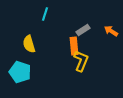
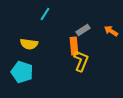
cyan line: rotated 16 degrees clockwise
yellow semicircle: rotated 66 degrees counterclockwise
cyan pentagon: moved 2 px right
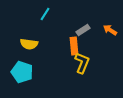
orange arrow: moved 1 px left, 1 px up
yellow L-shape: moved 1 px right, 2 px down
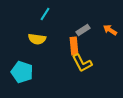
yellow semicircle: moved 8 px right, 5 px up
yellow L-shape: rotated 130 degrees clockwise
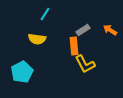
yellow L-shape: moved 3 px right, 1 px down
cyan pentagon: rotated 25 degrees clockwise
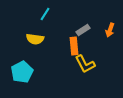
orange arrow: rotated 104 degrees counterclockwise
yellow semicircle: moved 2 px left
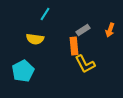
cyan pentagon: moved 1 px right, 1 px up
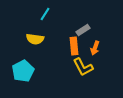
orange arrow: moved 15 px left, 18 px down
yellow L-shape: moved 2 px left, 3 px down
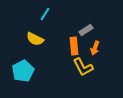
gray rectangle: moved 3 px right
yellow semicircle: rotated 18 degrees clockwise
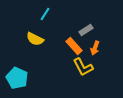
orange rectangle: rotated 36 degrees counterclockwise
cyan pentagon: moved 6 px left, 7 px down; rotated 20 degrees counterclockwise
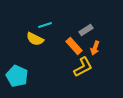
cyan line: moved 11 px down; rotated 40 degrees clockwise
yellow L-shape: rotated 90 degrees counterclockwise
cyan pentagon: moved 2 px up
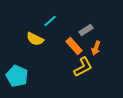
cyan line: moved 5 px right, 4 px up; rotated 24 degrees counterclockwise
orange arrow: moved 1 px right
